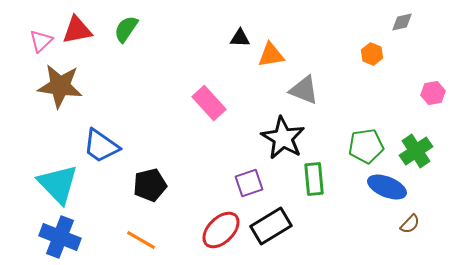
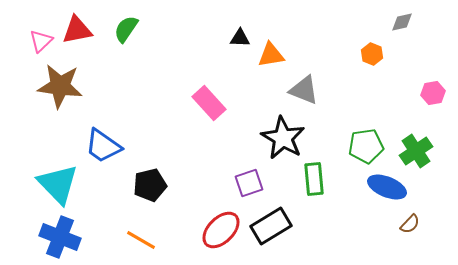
blue trapezoid: moved 2 px right
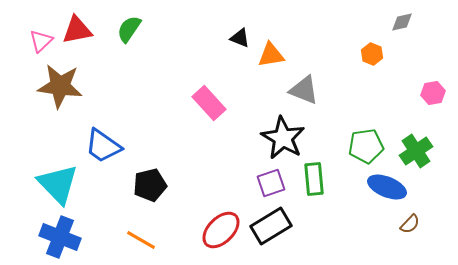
green semicircle: moved 3 px right
black triangle: rotated 20 degrees clockwise
purple square: moved 22 px right
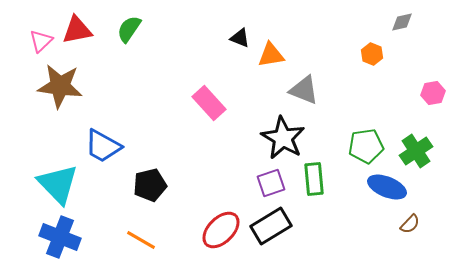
blue trapezoid: rotated 6 degrees counterclockwise
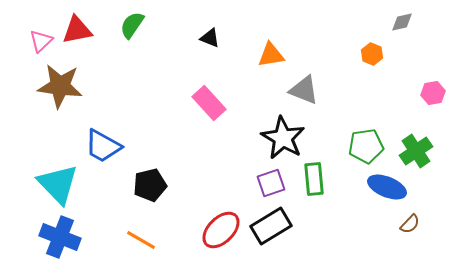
green semicircle: moved 3 px right, 4 px up
black triangle: moved 30 px left
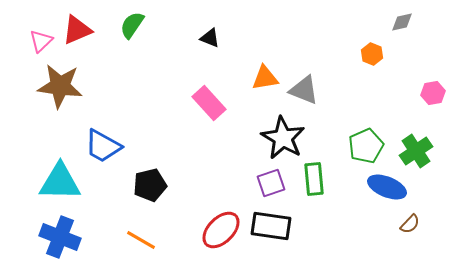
red triangle: rotated 12 degrees counterclockwise
orange triangle: moved 6 px left, 23 px down
green pentagon: rotated 16 degrees counterclockwise
cyan triangle: moved 2 px right, 2 px up; rotated 45 degrees counterclockwise
black rectangle: rotated 39 degrees clockwise
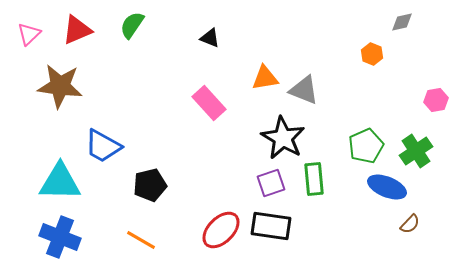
pink triangle: moved 12 px left, 7 px up
pink hexagon: moved 3 px right, 7 px down
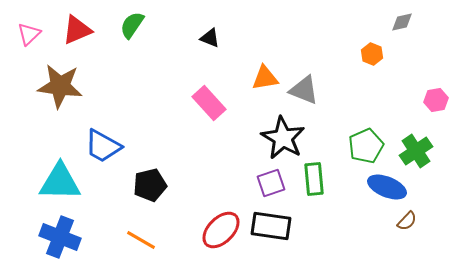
brown semicircle: moved 3 px left, 3 px up
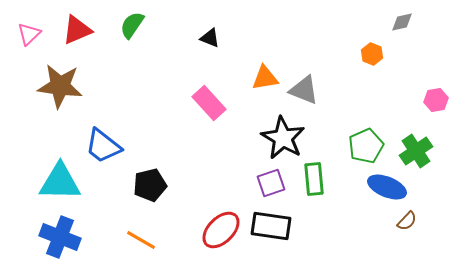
blue trapezoid: rotated 9 degrees clockwise
